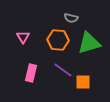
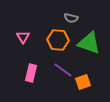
green triangle: rotated 35 degrees clockwise
orange square: rotated 21 degrees counterclockwise
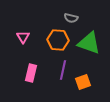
purple line: rotated 66 degrees clockwise
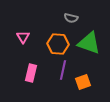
orange hexagon: moved 4 px down
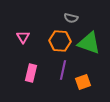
orange hexagon: moved 2 px right, 3 px up
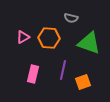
pink triangle: rotated 32 degrees clockwise
orange hexagon: moved 11 px left, 3 px up
pink rectangle: moved 2 px right, 1 px down
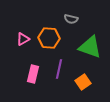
gray semicircle: moved 1 px down
pink triangle: moved 2 px down
green triangle: moved 1 px right, 4 px down
purple line: moved 4 px left, 1 px up
orange square: rotated 14 degrees counterclockwise
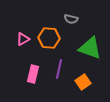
green triangle: moved 1 px down
